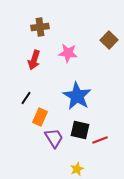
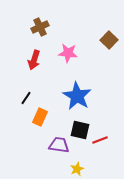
brown cross: rotated 18 degrees counterclockwise
purple trapezoid: moved 5 px right, 7 px down; rotated 50 degrees counterclockwise
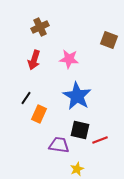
brown square: rotated 24 degrees counterclockwise
pink star: moved 1 px right, 6 px down
orange rectangle: moved 1 px left, 3 px up
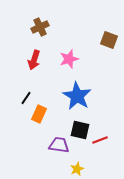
pink star: rotated 24 degrees counterclockwise
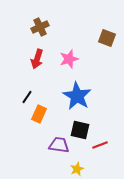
brown square: moved 2 px left, 2 px up
red arrow: moved 3 px right, 1 px up
black line: moved 1 px right, 1 px up
red line: moved 5 px down
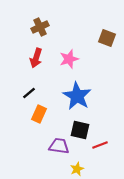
red arrow: moved 1 px left, 1 px up
black line: moved 2 px right, 4 px up; rotated 16 degrees clockwise
purple trapezoid: moved 1 px down
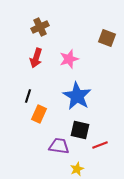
black line: moved 1 px left, 3 px down; rotated 32 degrees counterclockwise
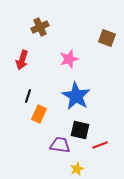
red arrow: moved 14 px left, 2 px down
blue star: moved 1 px left
purple trapezoid: moved 1 px right, 1 px up
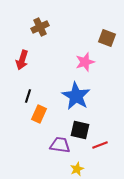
pink star: moved 16 px right, 3 px down
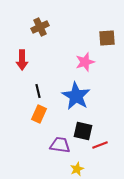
brown square: rotated 24 degrees counterclockwise
red arrow: rotated 18 degrees counterclockwise
black line: moved 10 px right, 5 px up; rotated 32 degrees counterclockwise
black square: moved 3 px right, 1 px down
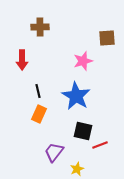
brown cross: rotated 24 degrees clockwise
pink star: moved 2 px left, 1 px up
purple trapezoid: moved 6 px left, 7 px down; rotated 60 degrees counterclockwise
